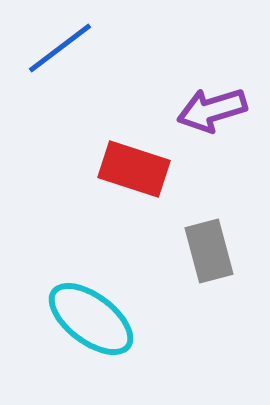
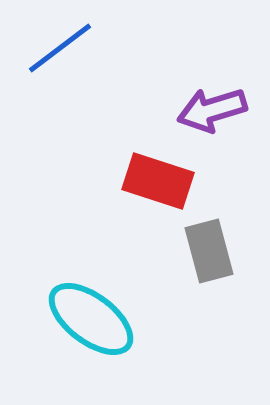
red rectangle: moved 24 px right, 12 px down
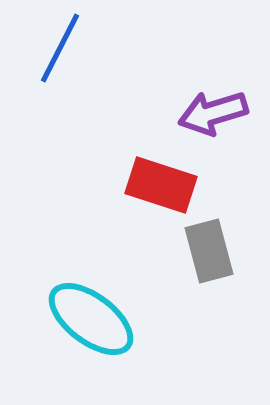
blue line: rotated 26 degrees counterclockwise
purple arrow: moved 1 px right, 3 px down
red rectangle: moved 3 px right, 4 px down
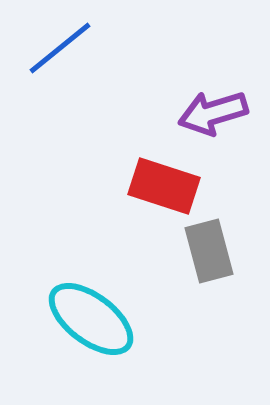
blue line: rotated 24 degrees clockwise
red rectangle: moved 3 px right, 1 px down
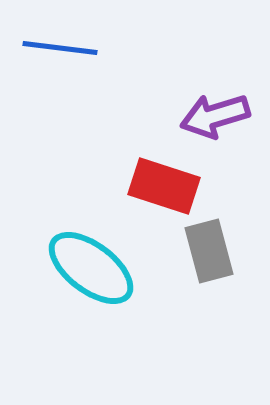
blue line: rotated 46 degrees clockwise
purple arrow: moved 2 px right, 3 px down
cyan ellipse: moved 51 px up
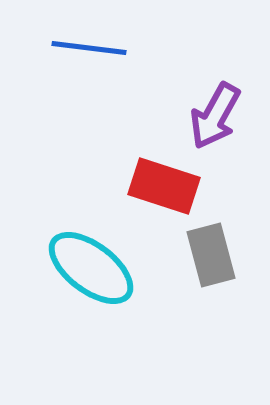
blue line: moved 29 px right
purple arrow: rotated 44 degrees counterclockwise
gray rectangle: moved 2 px right, 4 px down
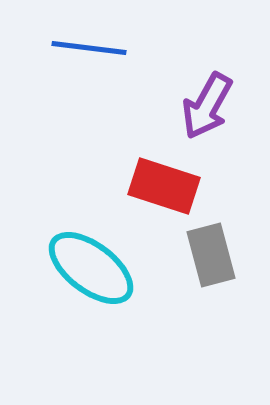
purple arrow: moved 8 px left, 10 px up
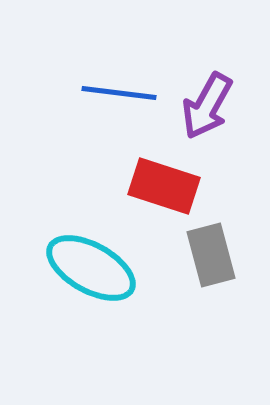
blue line: moved 30 px right, 45 px down
cyan ellipse: rotated 8 degrees counterclockwise
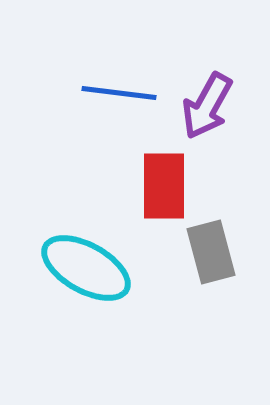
red rectangle: rotated 72 degrees clockwise
gray rectangle: moved 3 px up
cyan ellipse: moved 5 px left
